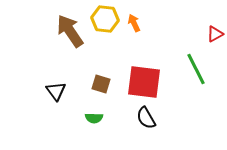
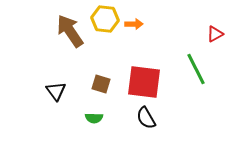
orange arrow: moved 1 px down; rotated 114 degrees clockwise
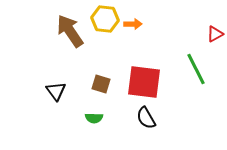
orange arrow: moved 1 px left
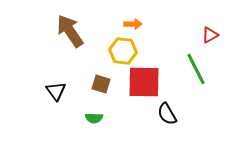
yellow hexagon: moved 18 px right, 32 px down
red triangle: moved 5 px left, 1 px down
red square: rotated 6 degrees counterclockwise
black semicircle: moved 21 px right, 4 px up
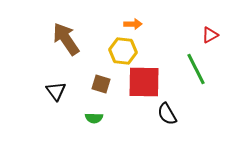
brown arrow: moved 4 px left, 8 px down
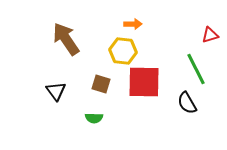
red triangle: rotated 12 degrees clockwise
black semicircle: moved 20 px right, 11 px up
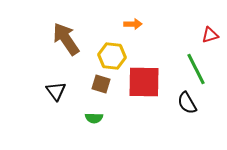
yellow hexagon: moved 11 px left, 5 px down
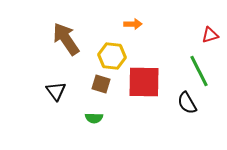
green line: moved 3 px right, 2 px down
